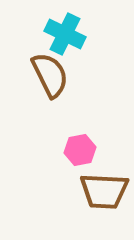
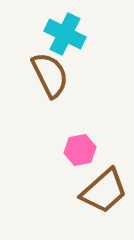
brown trapezoid: rotated 45 degrees counterclockwise
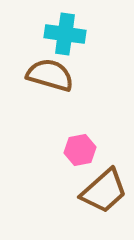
cyan cross: rotated 18 degrees counterclockwise
brown semicircle: rotated 48 degrees counterclockwise
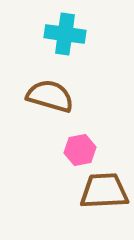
brown semicircle: moved 21 px down
brown trapezoid: rotated 141 degrees counterclockwise
